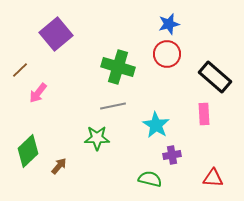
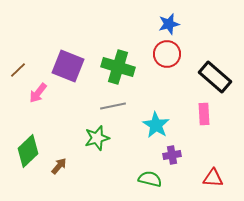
purple square: moved 12 px right, 32 px down; rotated 28 degrees counterclockwise
brown line: moved 2 px left
green star: rotated 15 degrees counterclockwise
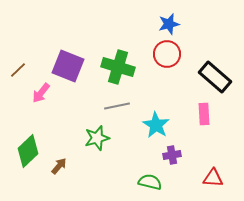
pink arrow: moved 3 px right
gray line: moved 4 px right
green semicircle: moved 3 px down
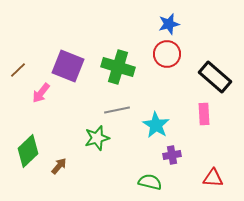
gray line: moved 4 px down
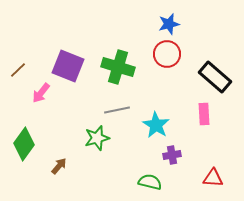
green diamond: moved 4 px left, 7 px up; rotated 12 degrees counterclockwise
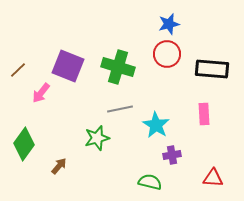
black rectangle: moved 3 px left, 8 px up; rotated 36 degrees counterclockwise
gray line: moved 3 px right, 1 px up
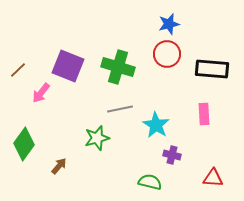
purple cross: rotated 24 degrees clockwise
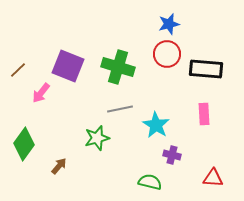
black rectangle: moved 6 px left
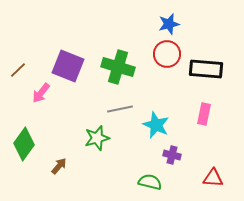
pink rectangle: rotated 15 degrees clockwise
cyan star: rotated 8 degrees counterclockwise
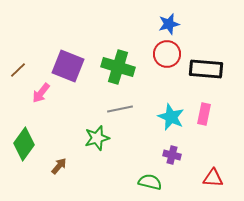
cyan star: moved 15 px right, 8 px up
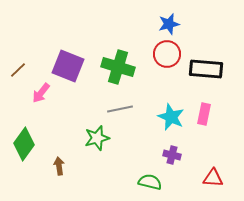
brown arrow: rotated 48 degrees counterclockwise
